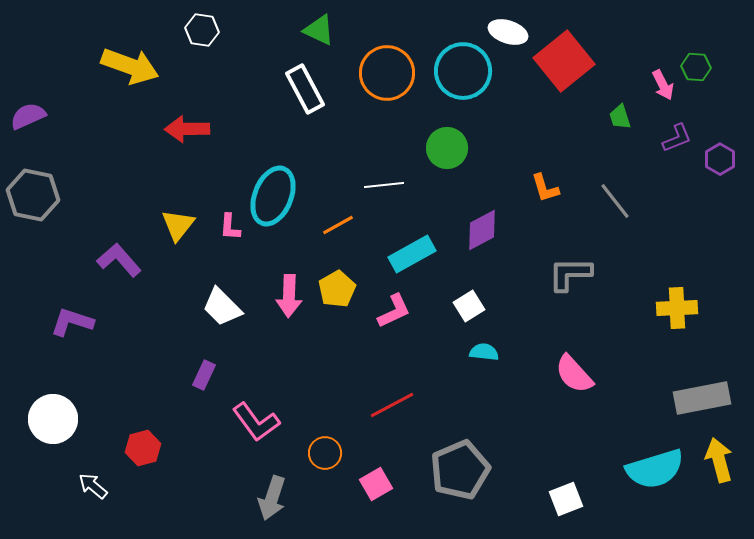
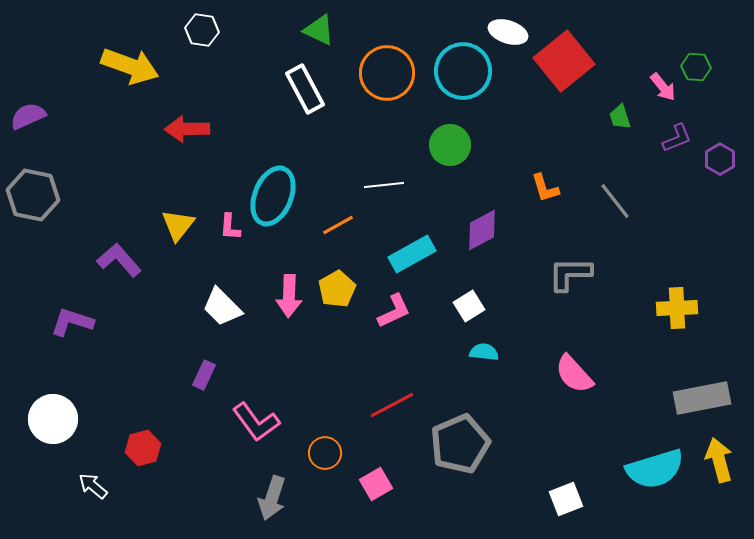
pink arrow at (663, 85): moved 2 px down; rotated 12 degrees counterclockwise
green circle at (447, 148): moved 3 px right, 3 px up
gray pentagon at (460, 470): moved 26 px up
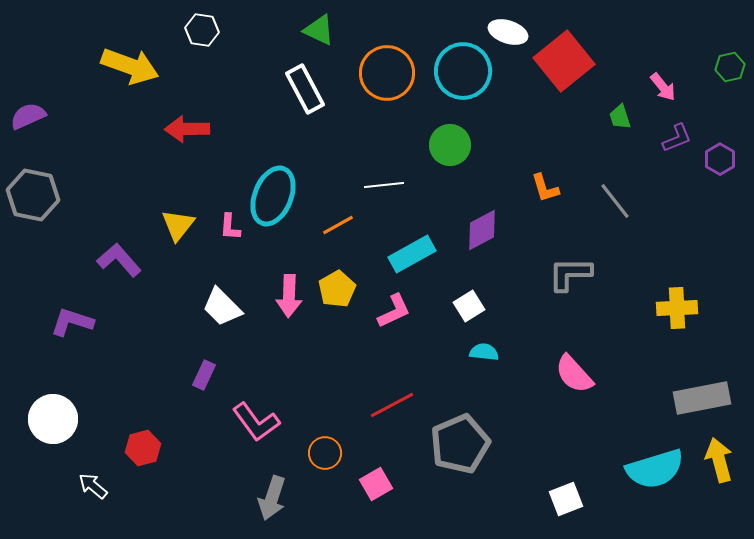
green hexagon at (696, 67): moved 34 px right; rotated 16 degrees counterclockwise
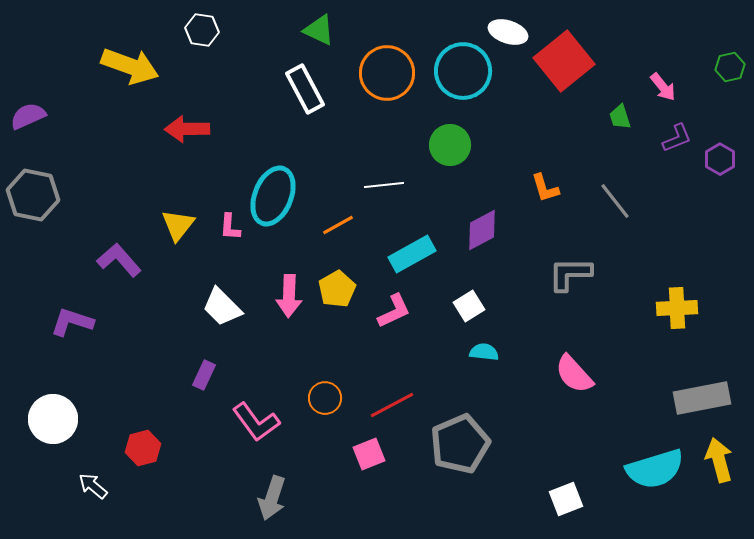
orange circle at (325, 453): moved 55 px up
pink square at (376, 484): moved 7 px left, 30 px up; rotated 8 degrees clockwise
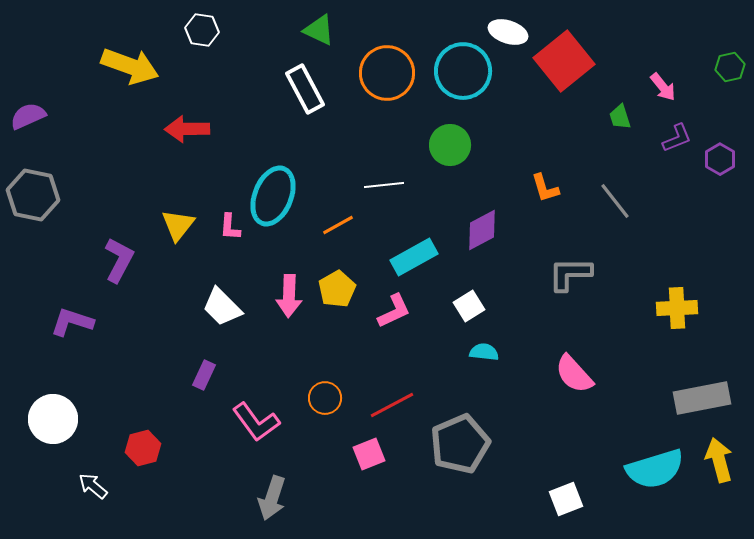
cyan rectangle at (412, 254): moved 2 px right, 3 px down
purple L-shape at (119, 260): rotated 69 degrees clockwise
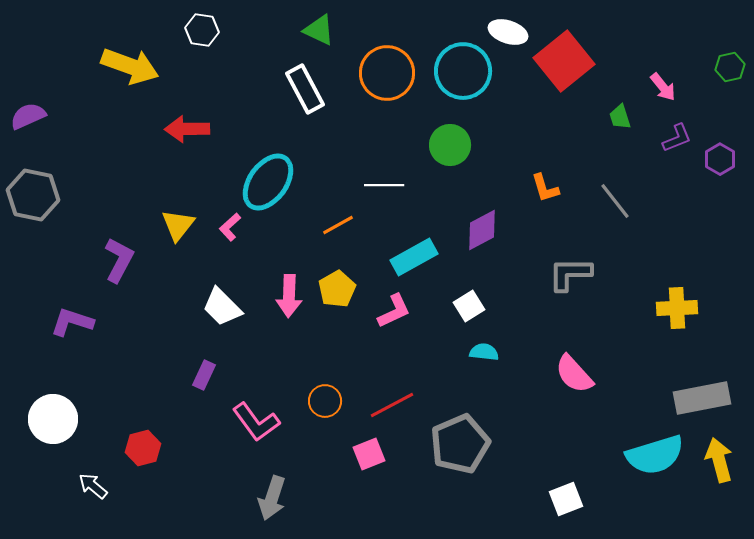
white line at (384, 185): rotated 6 degrees clockwise
cyan ellipse at (273, 196): moved 5 px left, 14 px up; rotated 14 degrees clockwise
pink L-shape at (230, 227): rotated 44 degrees clockwise
orange circle at (325, 398): moved 3 px down
cyan semicircle at (655, 469): moved 14 px up
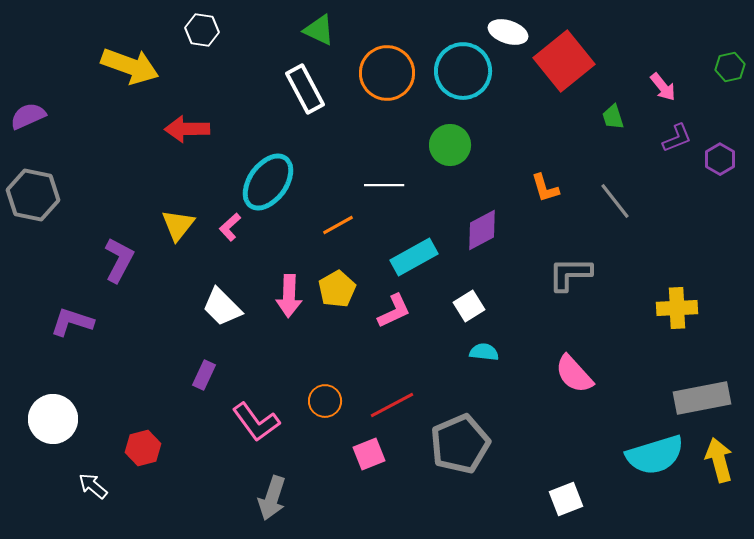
green trapezoid at (620, 117): moved 7 px left
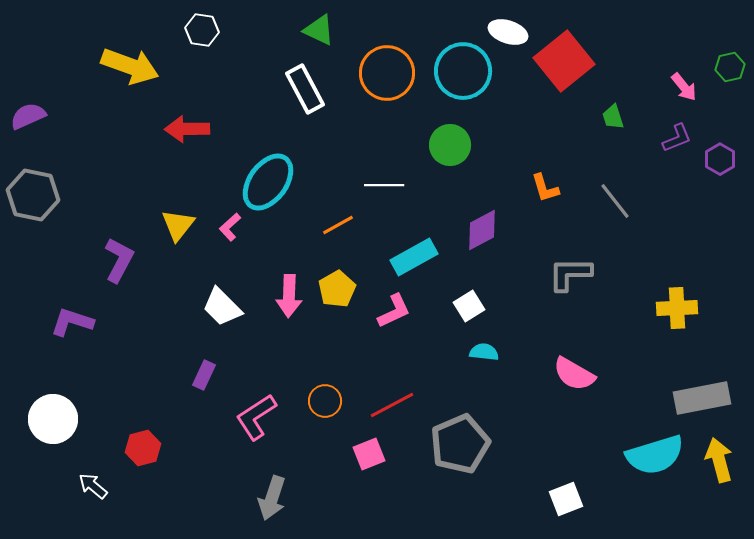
pink arrow at (663, 87): moved 21 px right
pink semicircle at (574, 374): rotated 18 degrees counterclockwise
pink L-shape at (256, 422): moved 5 px up; rotated 93 degrees clockwise
